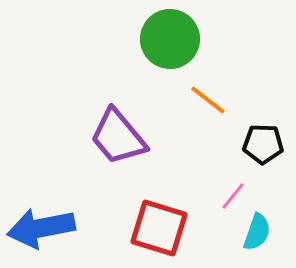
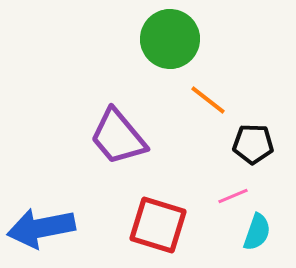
black pentagon: moved 10 px left
pink line: rotated 28 degrees clockwise
red square: moved 1 px left, 3 px up
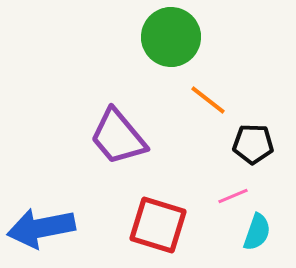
green circle: moved 1 px right, 2 px up
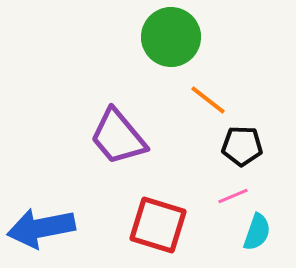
black pentagon: moved 11 px left, 2 px down
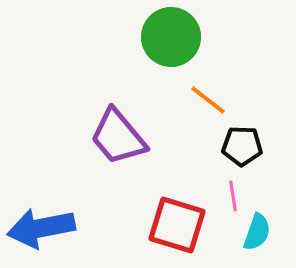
pink line: rotated 76 degrees counterclockwise
red square: moved 19 px right
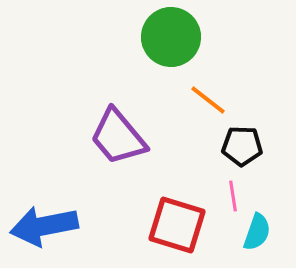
blue arrow: moved 3 px right, 2 px up
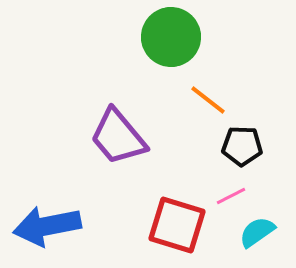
pink line: moved 2 px left; rotated 72 degrees clockwise
blue arrow: moved 3 px right
cyan semicircle: rotated 144 degrees counterclockwise
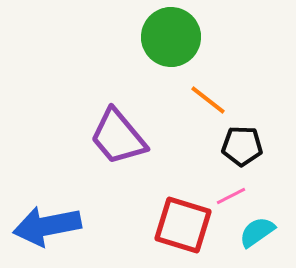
red square: moved 6 px right
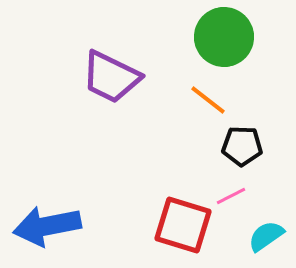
green circle: moved 53 px right
purple trapezoid: moved 7 px left, 60 px up; rotated 24 degrees counterclockwise
cyan semicircle: moved 9 px right, 4 px down
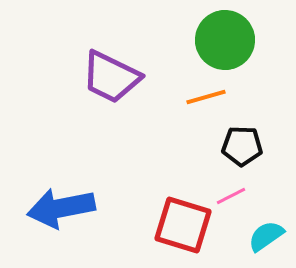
green circle: moved 1 px right, 3 px down
orange line: moved 2 px left, 3 px up; rotated 54 degrees counterclockwise
blue arrow: moved 14 px right, 18 px up
